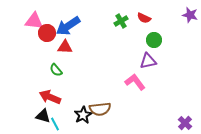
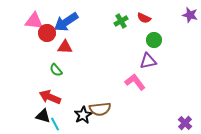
blue arrow: moved 2 px left, 4 px up
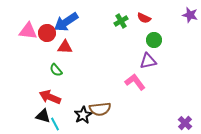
pink triangle: moved 6 px left, 10 px down
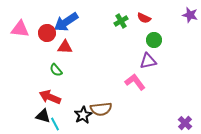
pink triangle: moved 8 px left, 2 px up
brown semicircle: moved 1 px right
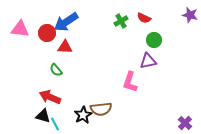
pink L-shape: moved 5 px left; rotated 125 degrees counterclockwise
